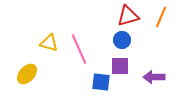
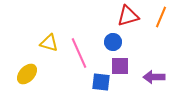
blue circle: moved 9 px left, 2 px down
pink line: moved 4 px down
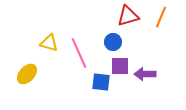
purple arrow: moved 9 px left, 3 px up
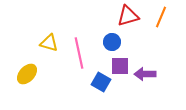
blue circle: moved 1 px left
pink line: rotated 12 degrees clockwise
blue square: rotated 24 degrees clockwise
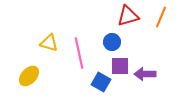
yellow ellipse: moved 2 px right, 2 px down
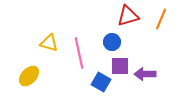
orange line: moved 2 px down
